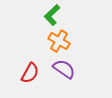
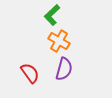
purple semicircle: rotated 70 degrees clockwise
red semicircle: rotated 65 degrees counterclockwise
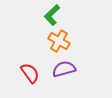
purple semicircle: rotated 120 degrees counterclockwise
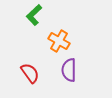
green L-shape: moved 18 px left
purple semicircle: moved 5 px right, 1 px down; rotated 75 degrees counterclockwise
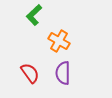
purple semicircle: moved 6 px left, 3 px down
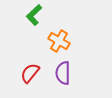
red semicircle: rotated 105 degrees counterclockwise
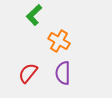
red semicircle: moved 2 px left
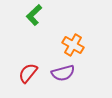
orange cross: moved 14 px right, 4 px down
purple semicircle: rotated 105 degrees counterclockwise
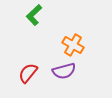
purple semicircle: moved 1 px right, 2 px up
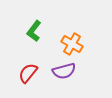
green L-shape: moved 16 px down; rotated 10 degrees counterclockwise
orange cross: moved 1 px left, 1 px up
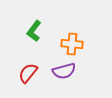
orange cross: rotated 25 degrees counterclockwise
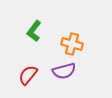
orange cross: rotated 10 degrees clockwise
red semicircle: moved 2 px down
